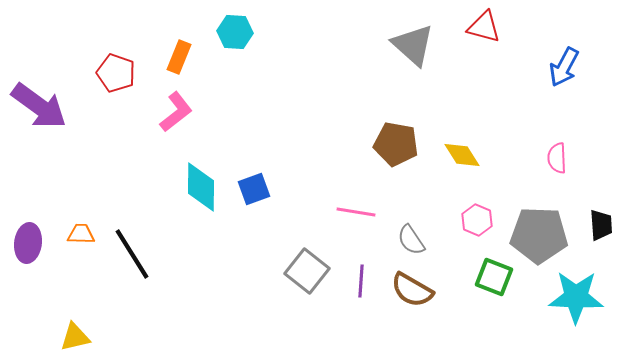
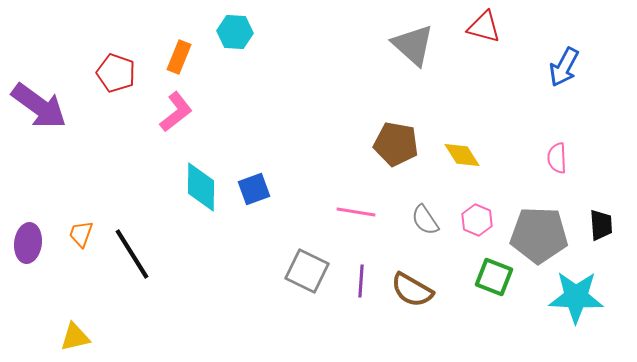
orange trapezoid: rotated 72 degrees counterclockwise
gray semicircle: moved 14 px right, 20 px up
gray square: rotated 12 degrees counterclockwise
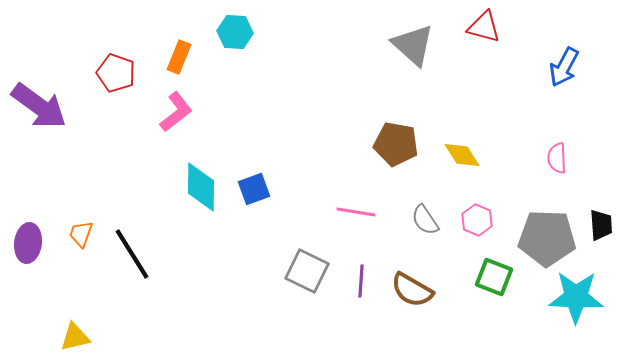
gray pentagon: moved 8 px right, 3 px down
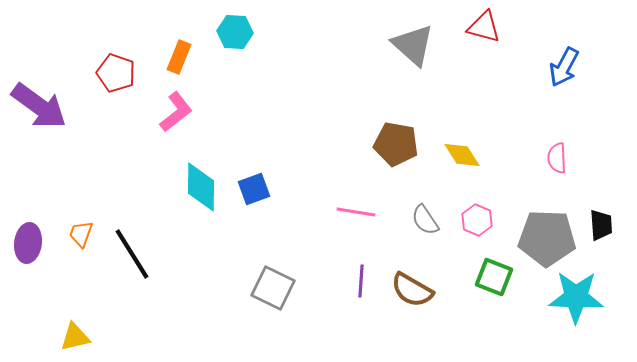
gray square: moved 34 px left, 17 px down
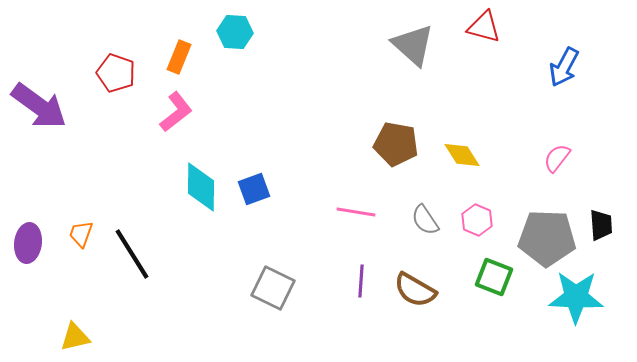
pink semicircle: rotated 40 degrees clockwise
brown semicircle: moved 3 px right
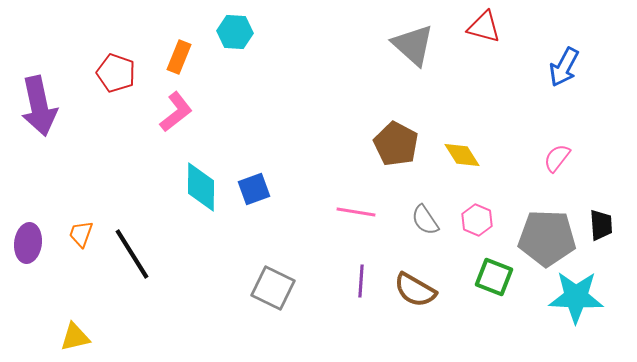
purple arrow: rotated 42 degrees clockwise
brown pentagon: rotated 18 degrees clockwise
